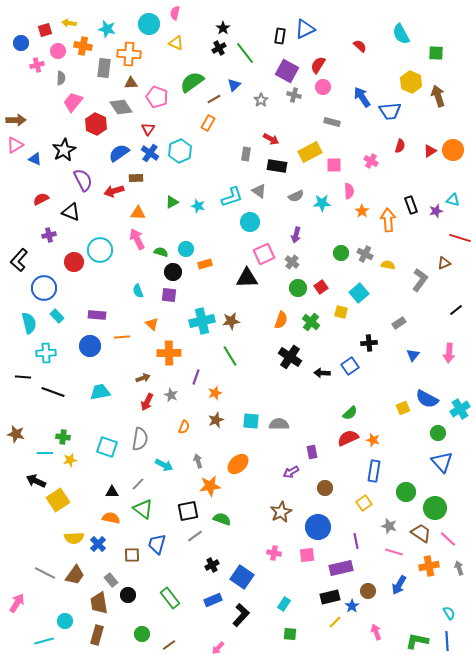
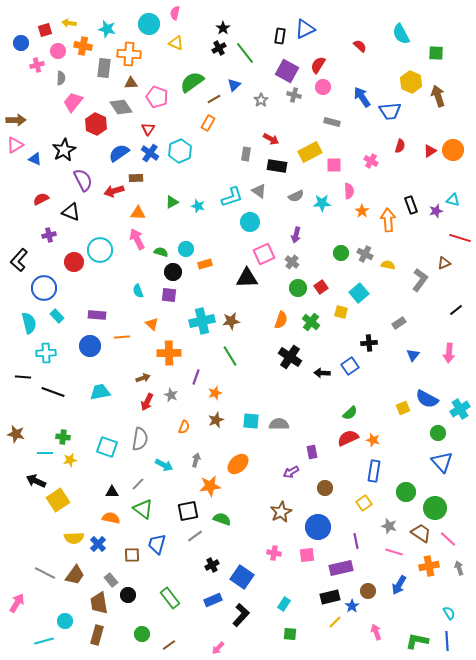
gray arrow at (198, 461): moved 2 px left, 1 px up; rotated 32 degrees clockwise
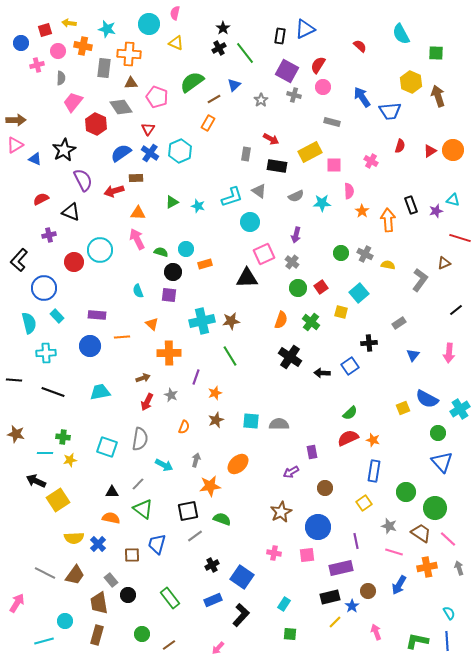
blue semicircle at (119, 153): moved 2 px right
black line at (23, 377): moved 9 px left, 3 px down
orange cross at (429, 566): moved 2 px left, 1 px down
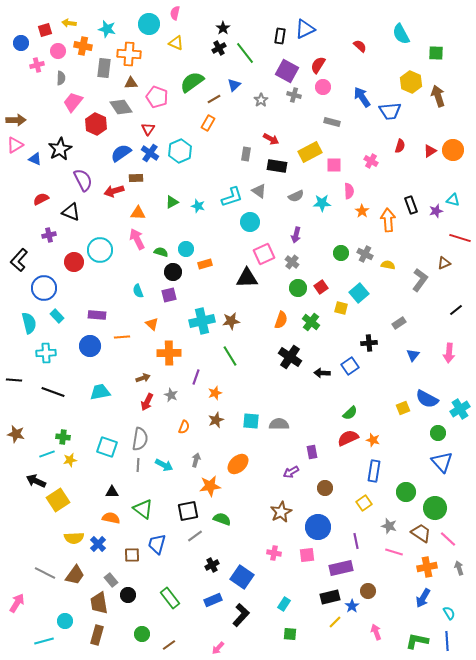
black star at (64, 150): moved 4 px left, 1 px up
purple square at (169, 295): rotated 21 degrees counterclockwise
yellow square at (341, 312): moved 4 px up
cyan line at (45, 453): moved 2 px right, 1 px down; rotated 21 degrees counterclockwise
gray line at (138, 484): moved 19 px up; rotated 40 degrees counterclockwise
blue arrow at (399, 585): moved 24 px right, 13 px down
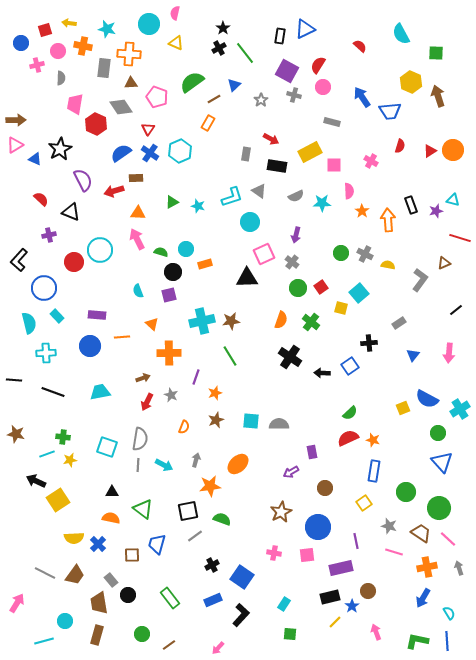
pink trapezoid at (73, 102): moved 2 px right, 2 px down; rotated 30 degrees counterclockwise
red semicircle at (41, 199): rotated 70 degrees clockwise
green circle at (435, 508): moved 4 px right
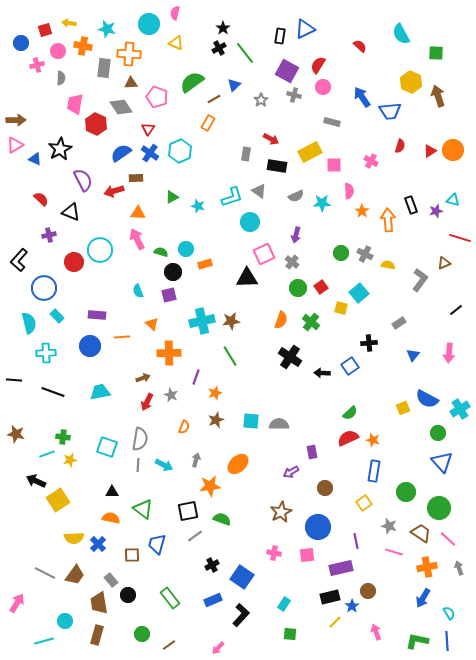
green triangle at (172, 202): moved 5 px up
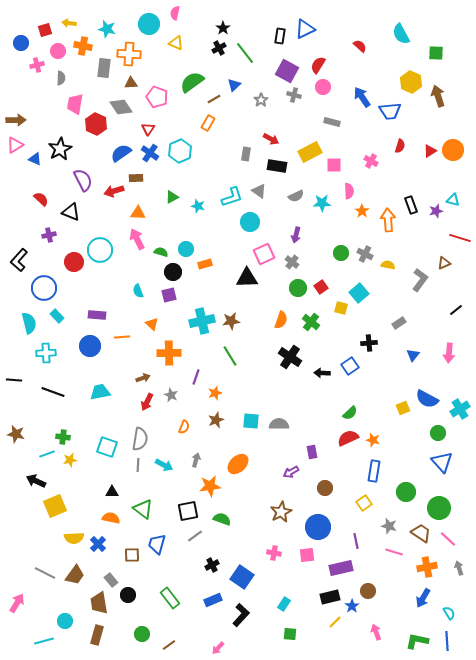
yellow square at (58, 500): moved 3 px left, 6 px down; rotated 10 degrees clockwise
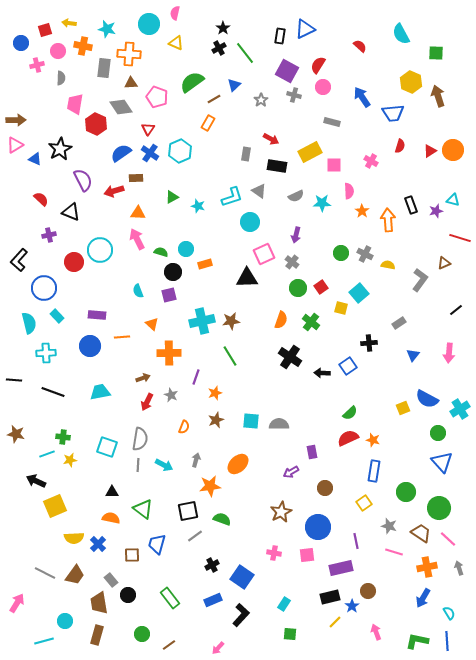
blue trapezoid at (390, 111): moved 3 px right, 2 px down
blue square at (350, 366): moved 2 px left
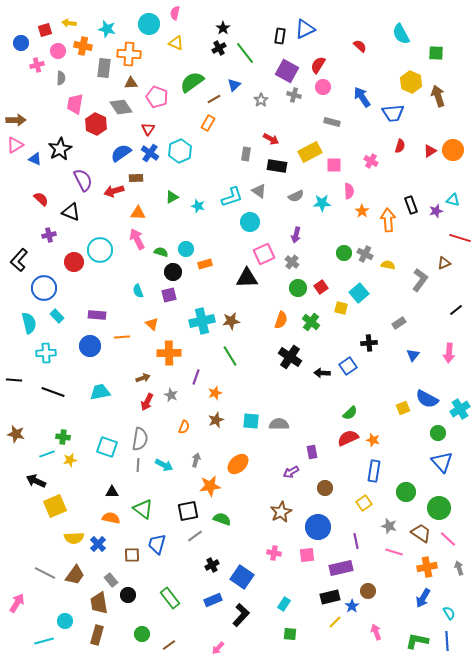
green circle at (341, 253): moved 3 px right
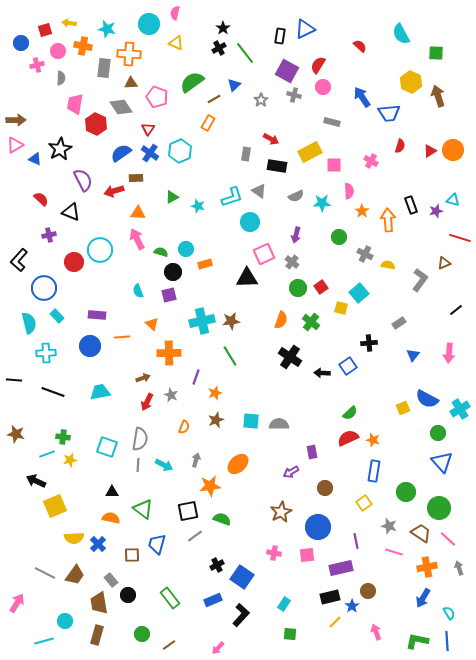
blue trapezoid at (393, 113): moved 4 px left
green circle at (344, 253): moved 5 px left, 16 px up
black cross at (212, 565): moved 5 px right
